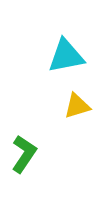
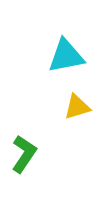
yellow triangle: moved 1 px down
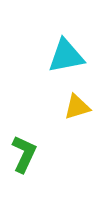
green L-shape: rotated 9 degrees counterclockwise
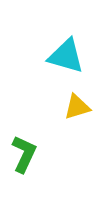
cyan triangle: rotated 27 degrees clockwise
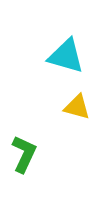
yellow triangle: rotated 32 degrees clockwise
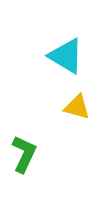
cyan triangle: rotated 15 degrees clockwise
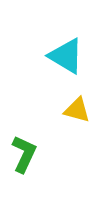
yellow triangle: moved 3 px down
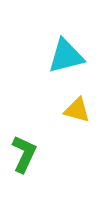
cyan triangle: rotated 45 degrees counterclockwise
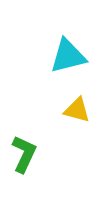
cyan triangle: moved 2 px right
